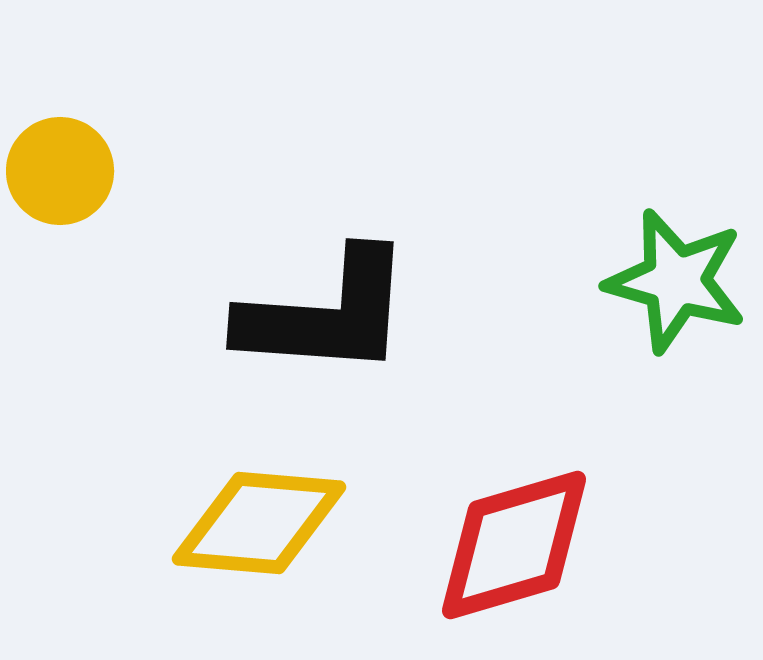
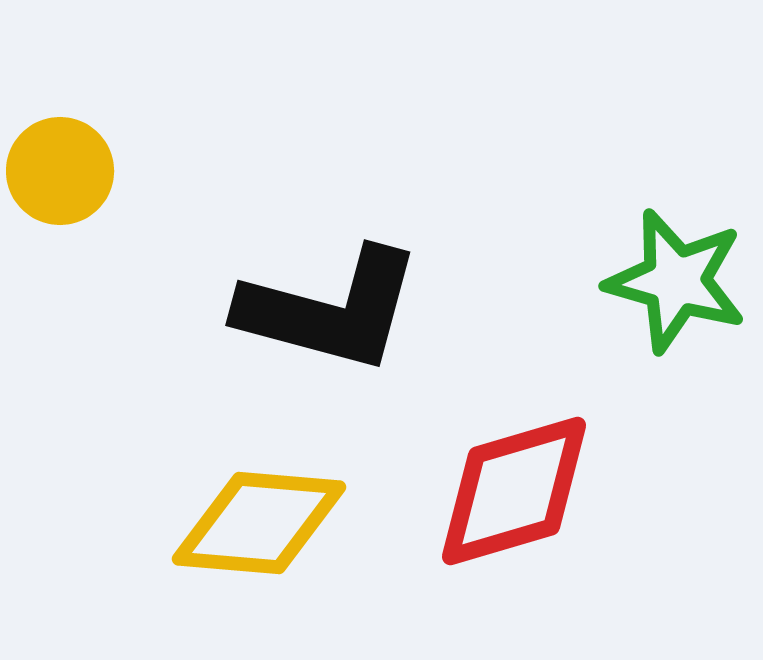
black L-shape: moved 4 px right, 4 px up; rotated 11 degrees clockwise
red diamond: moved 54 px up
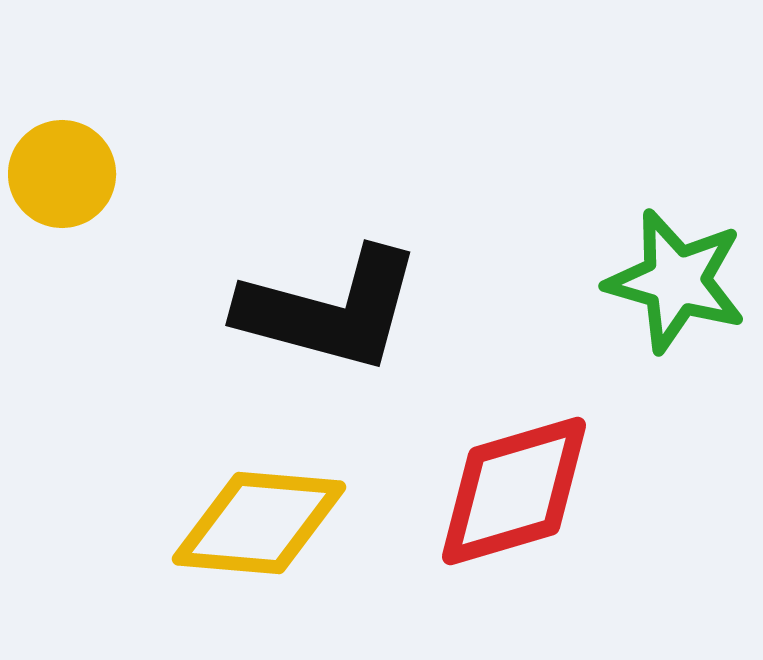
yellow circle: moved 2 px right, 3 px down
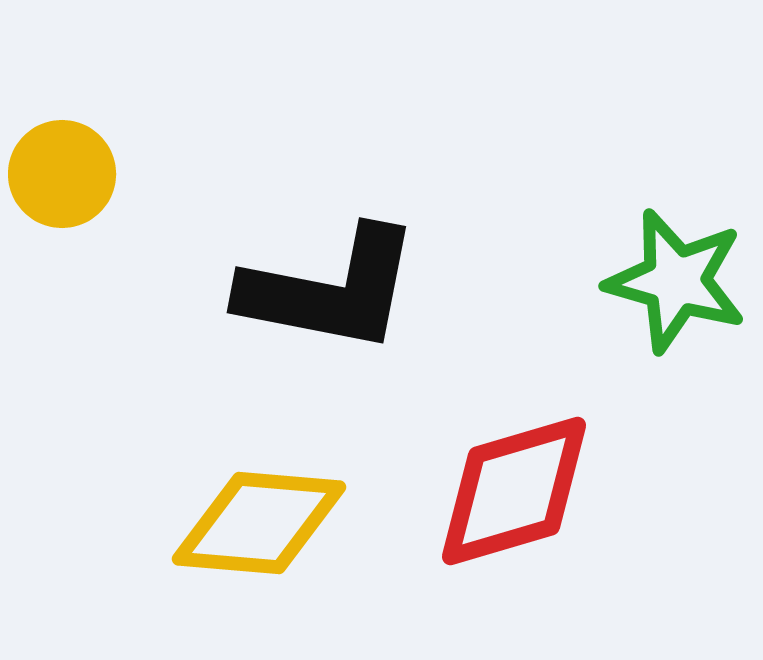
black L-shape: moved 20 px up; rotated 4 degrees counterclockwise
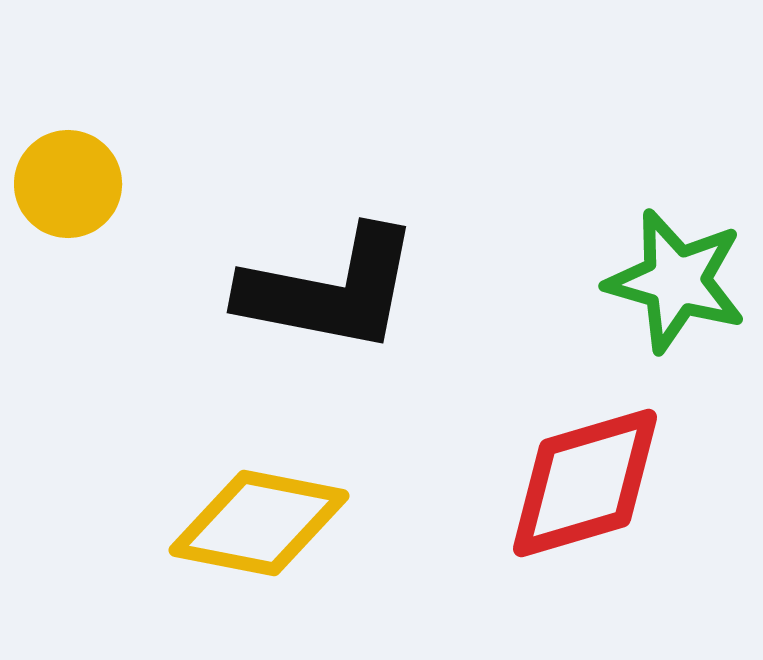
yellow circle: moved 6 px right, 10 px down
red diamond: moved 71 px right, 8 px up
yellow diamond: rotated 6 degrees clockwise
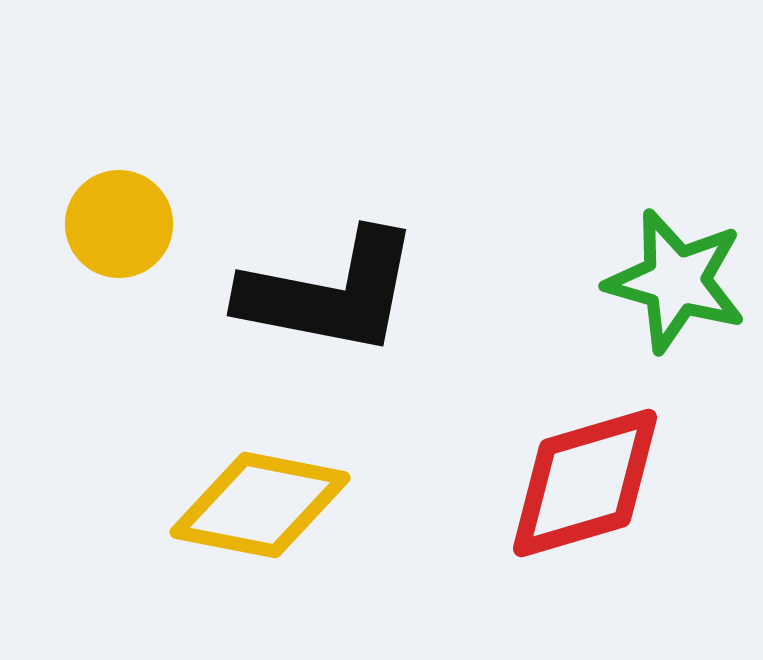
yellow circle: moved 51 px right, 40 px down
black L-shape: moved 3 px down
yellow diamond: moved 1 px right, 18 px up
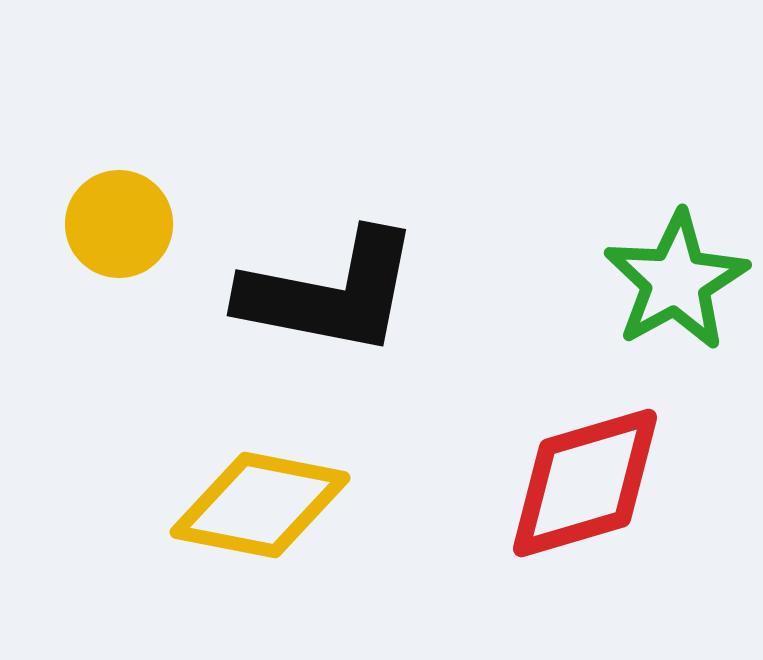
green star: rotated 27 degrees clockwise
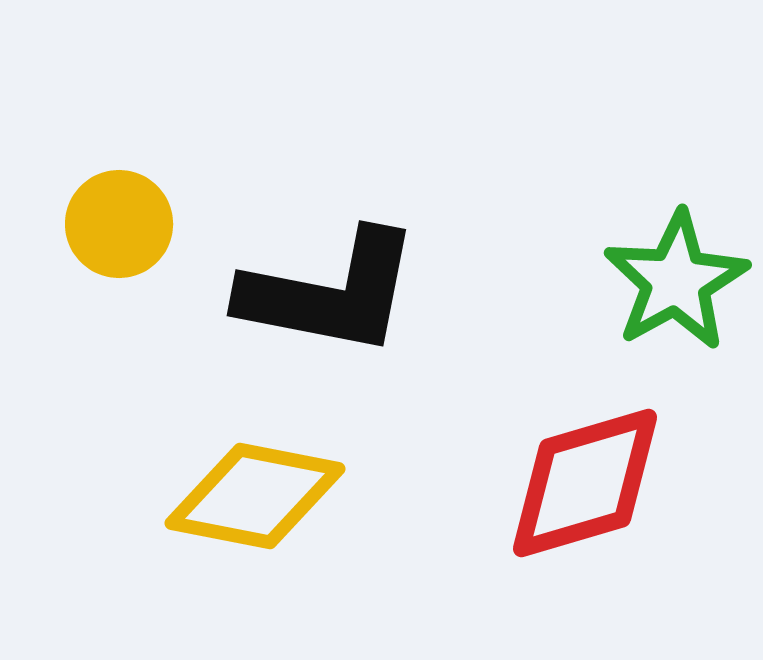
yellow diamond: moved 5 px left, 9 px up
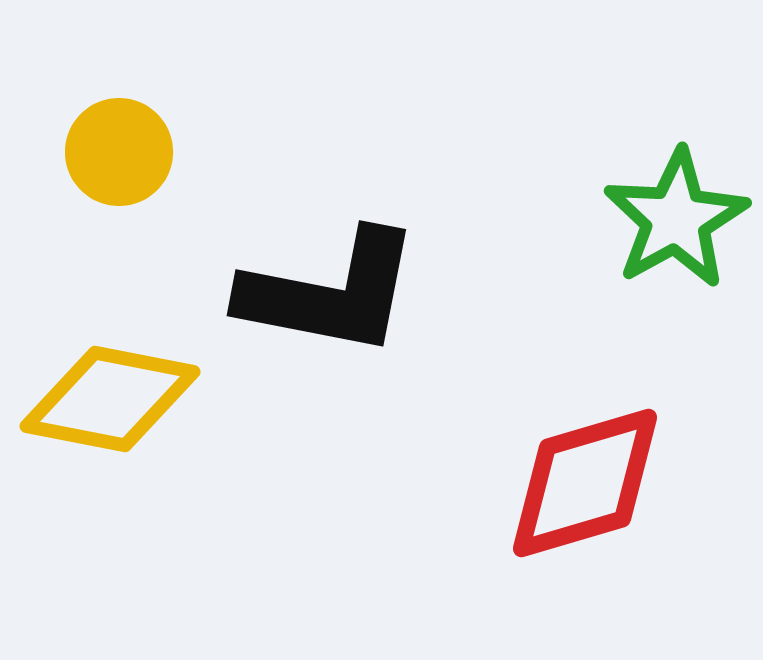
yellow circle: moved 72 px up
green star: moved 62 px up
yellow diamond: moved 145 px left, 97 px up
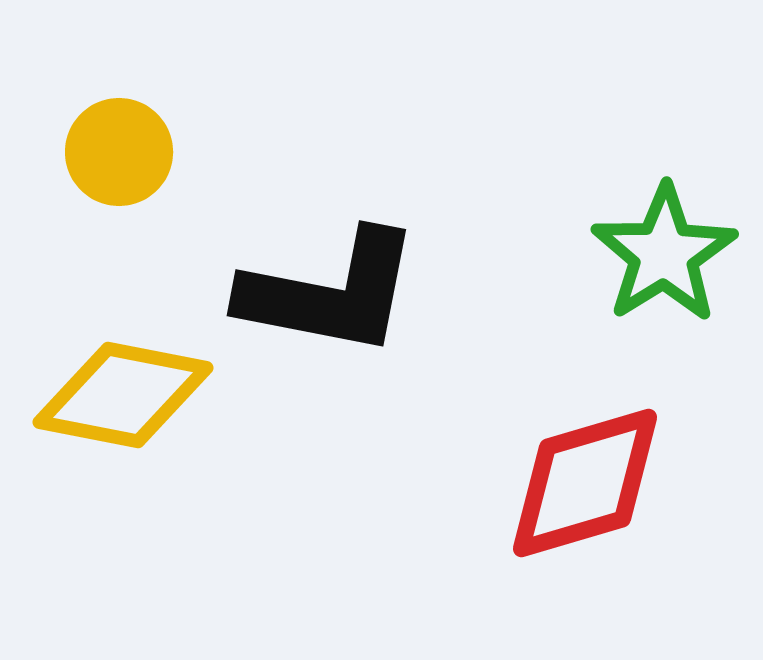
green star: moved 12 px left, 35 px down; rotated 3 degrees counterclockwise
yellow diamond: moved 13 px right, 4 px up
